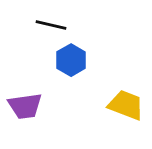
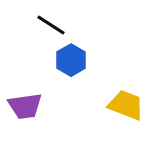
black line: rotated 20 degrees clockwise
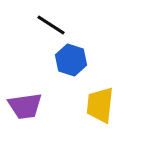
blue hexagon: rotated 12 degrees counterclockwise
yellow trapezoid: moved 26 px left; rotated 105 degrees counterclockwise
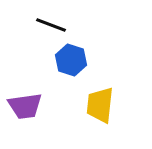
black line: rotated 12 degrees counterclockwise
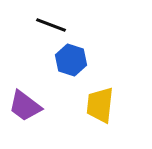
purple trapezoid: rotated 45 degrees clockwise
